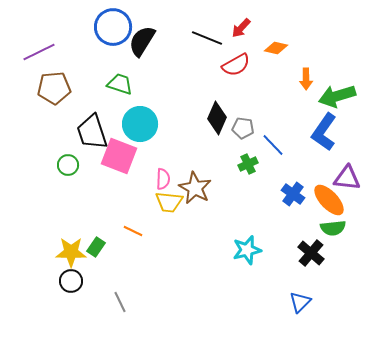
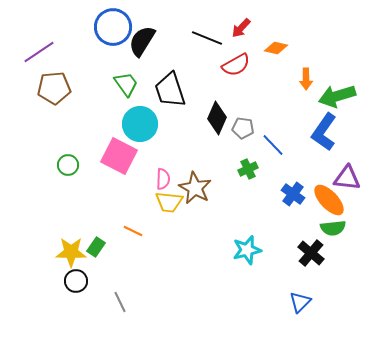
purple line: rotated 8 degrees counterclockwise
green trapezoid: moved 6 px right; rotated 36 degrees clockwise
black trapezoid: moved 78 px right, 42 px up
pink square: rotated 6 degrees clockwise
green cross: moved 5 px down
black circle: moved 5 px right
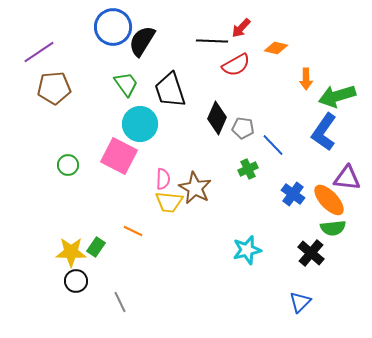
black line: moved 5 px right, 3 px down; rotated 20 degrees counterclockwise
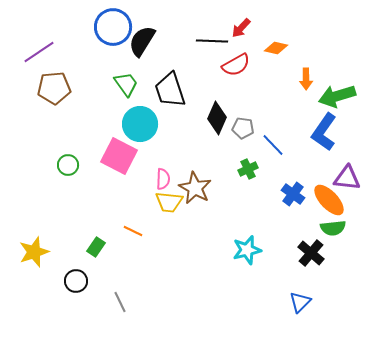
yellow star: moved 37 px left; rotated 20 degrees counterclockwise
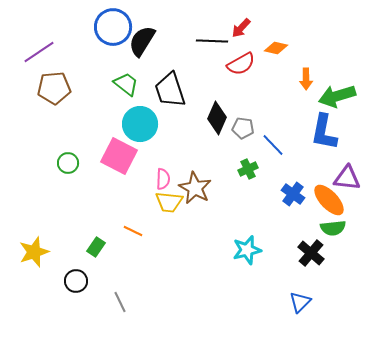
red semicircle: moved 5 px right, 1 px up
green trapezoid: rotated 16 degrees counterclockwise
blue L-shape: rotated 24 degrees counterclockwise
green circle: moved 2 px up
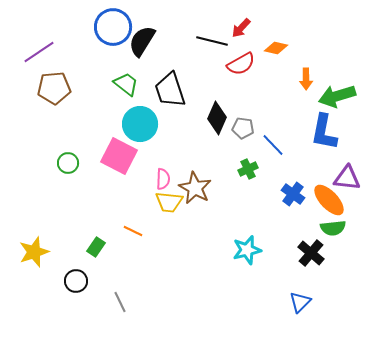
black line: rotated 12 degrees clockwise
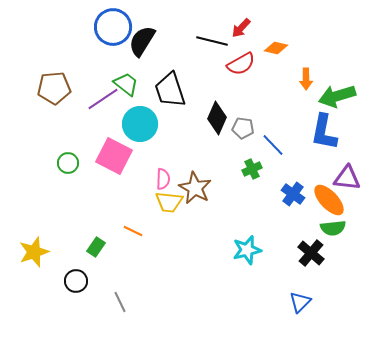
purple line: moved 64 px right, 47 px down
pink square: moved 5 px left
green cross: moved 4 px right
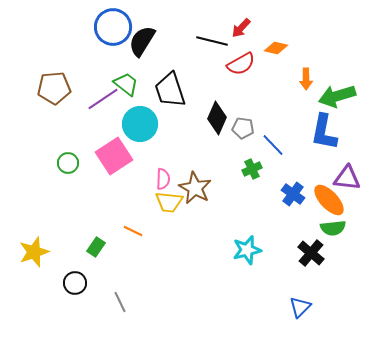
pink square: rotated 30 degrees clockwise
black circle: moved 1 px left, 2 px down
blue triangle: moved 5 px down
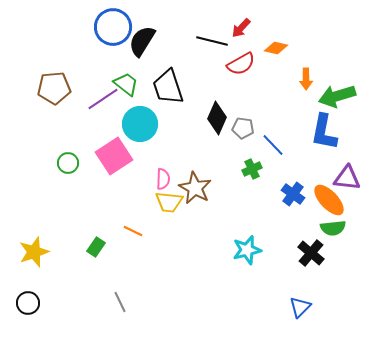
black trapezoid: moved 2 px left, 3 px up
black circle: moved 47 px left, 20 px down
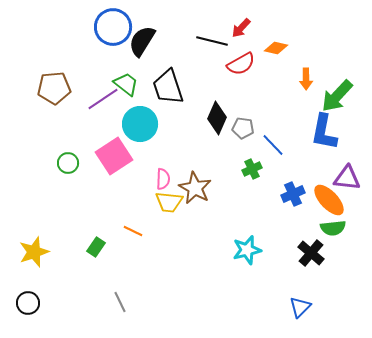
green arrow: rotated 30 degrees counterclockwise
blue cross: rotated 30 degrees clockwise
